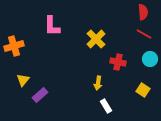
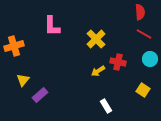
red semicircle: moved 3 px left
yellow arrow: moved 12 px up; rotated 48 degrees clockwise
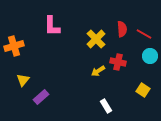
red semicircle: moved 18 px left, 17 px down
cyan circle: moved 3 px up
purple rectangle: moved 1 px right, 2 px down
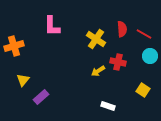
yellow cross: rotated 12 degrees counterclockwise
white rectangle: moved 2 px right; rotated 40 degrees counterclockwise
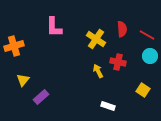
pink L-shape: moved 2 px right, 1 px down
red line: moved 3 px right, 1 px down
yellow arrow: rotated 96 degrees clockwise
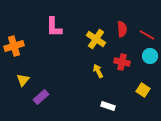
red cross: moved 4 px right
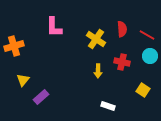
yellow arrow: rotated 152 degrees counterclockwise
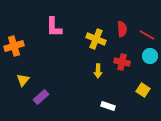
yellow cross: rotated 12 degrees counterclockwise
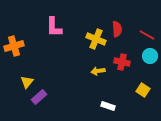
red semicircle: moved 5 px left
yellow arrow: rotated 80 degrees clockwise
yellow triangle: moved 4 px right, 2 px down
purple rectangle: moved 2 px left
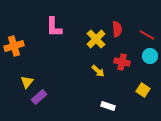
yellow cross: rotated 24 degrees clockwise
yellow arrow: rotated 128 degrees counterclockwise
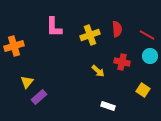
yellow cross: moved 6 px left, 4 px up; rotated 24 degrees clockwise
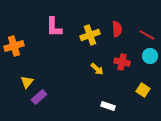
yellow arrow: moved 1 px left, 2 px up
